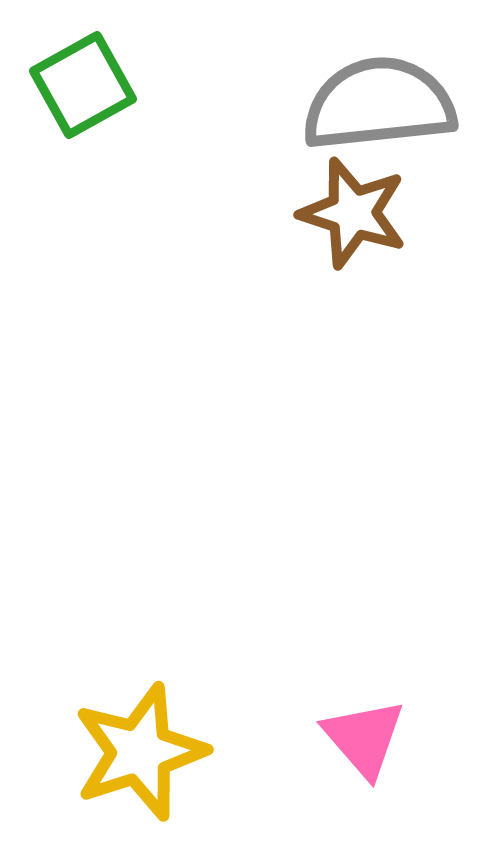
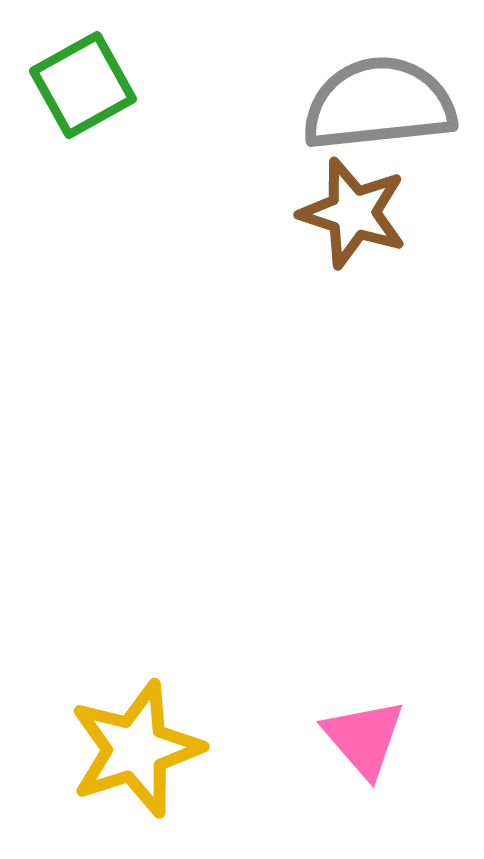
yellow star: moved 4 px left, 3 px up
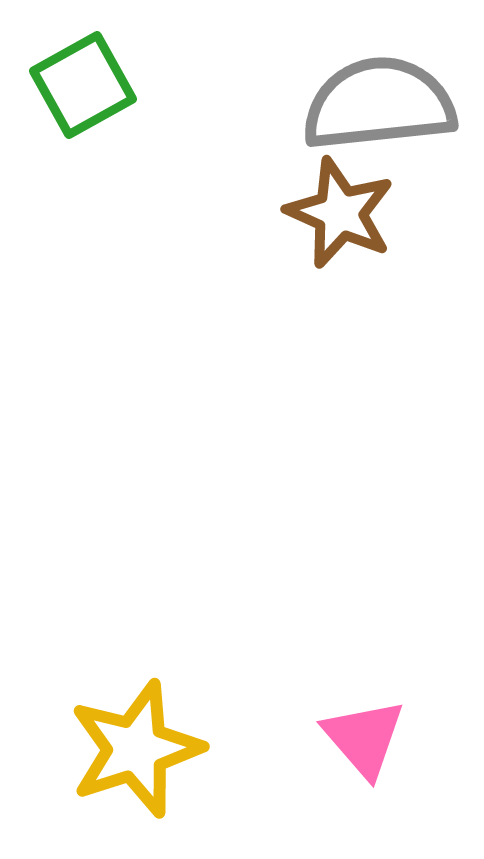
brown star: moved 13 px left; rotated 6 degrees clockwise
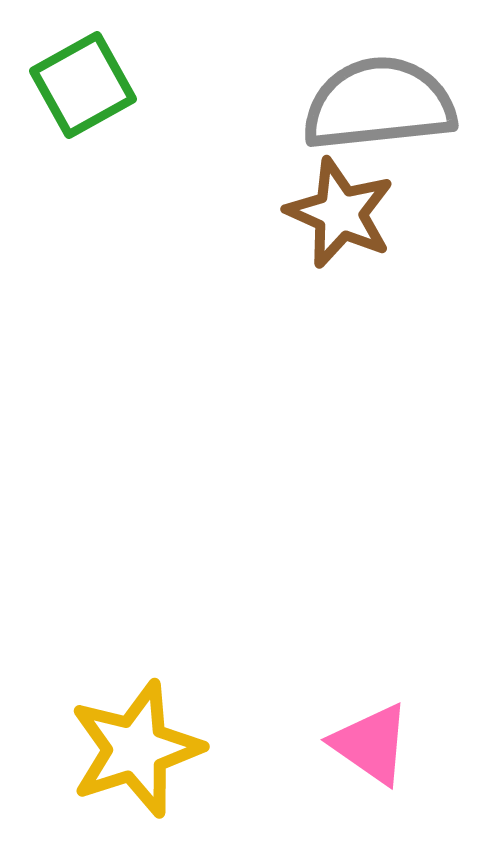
pink triangle: moved 7 px right, 6 px down; rotated 14 degrees counterclockwise
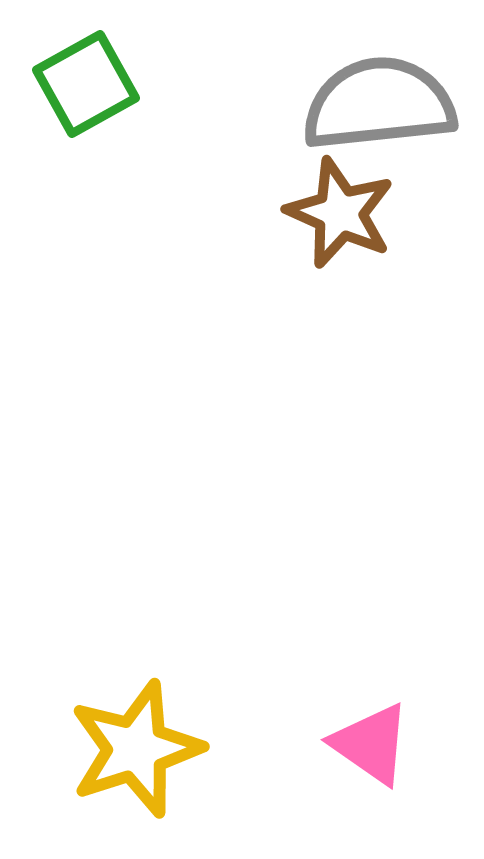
green square: moved 3 px right, 1 px up
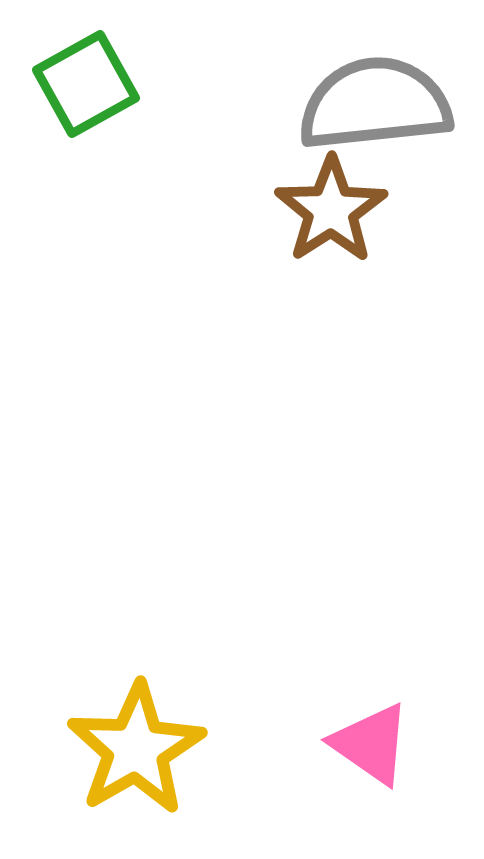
gray semicircle: moved 4 px left
brown star: moved 9 px left, 3 px up; rotated 15 degrees clockwise
yellow star: rotated 12 degrees counterclockwise
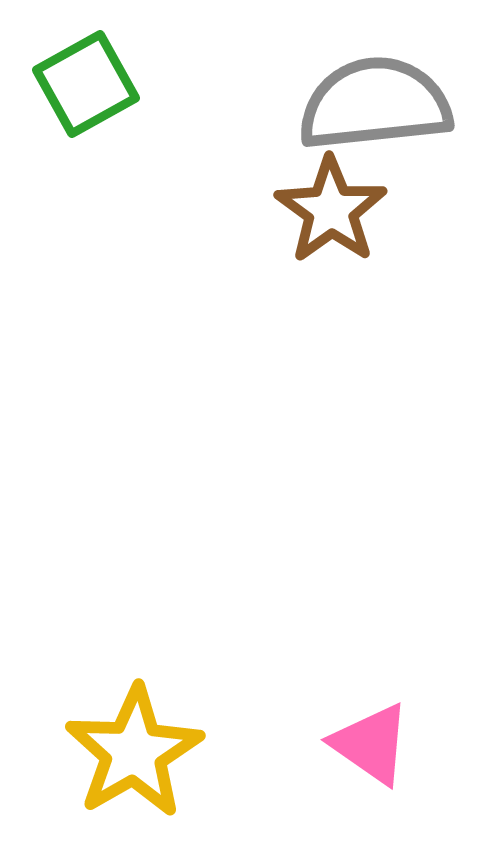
brown star: rotated 3 degrees counterclockwise
yellow star: moved 2 px left, 3 px down
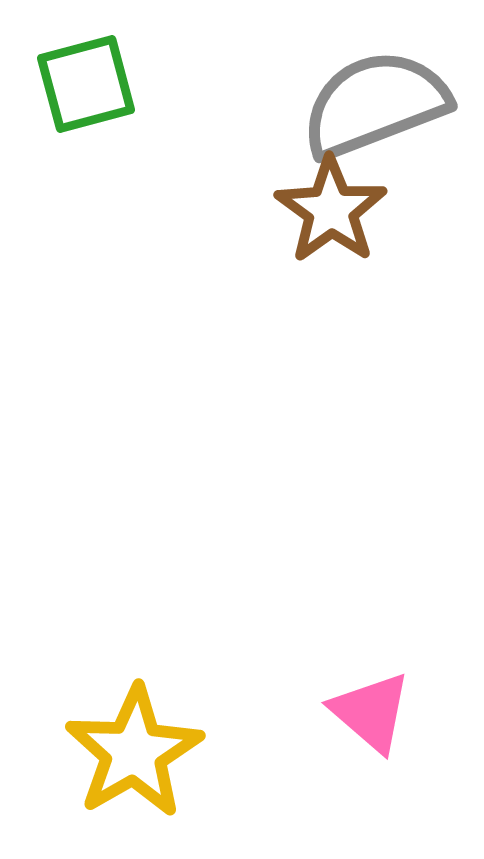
green square: rotated 14 degrees clockwise
gray semicircle: rotated 15 degrees counterclockwise
pink triangle: moved 32 px up; rotated 6 degrees clockwise
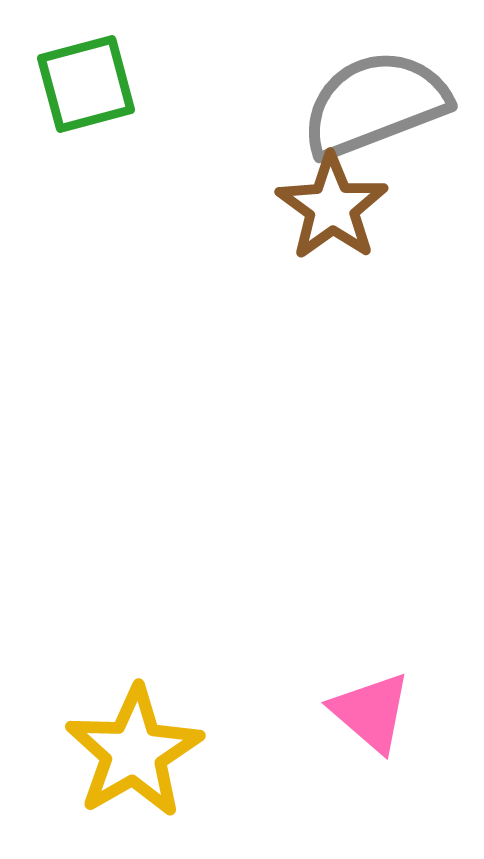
brown star: moved 1 px right, 3 px up
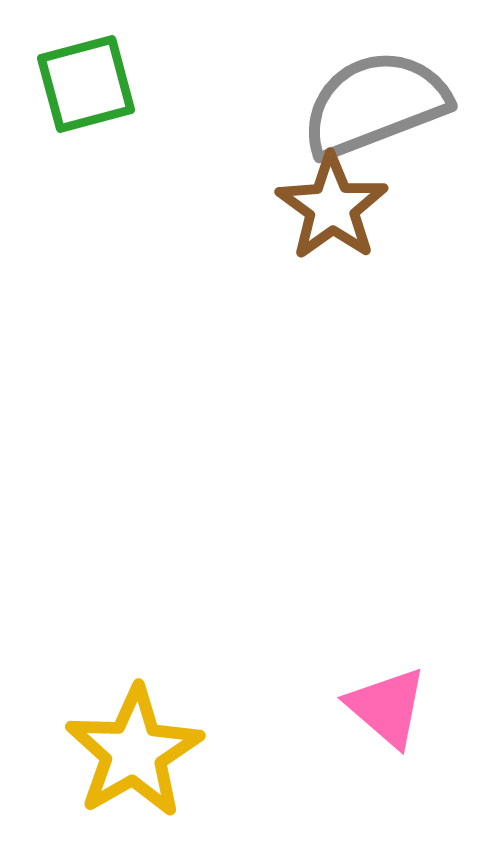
pink triangle: moved 16 px right, 5 px up
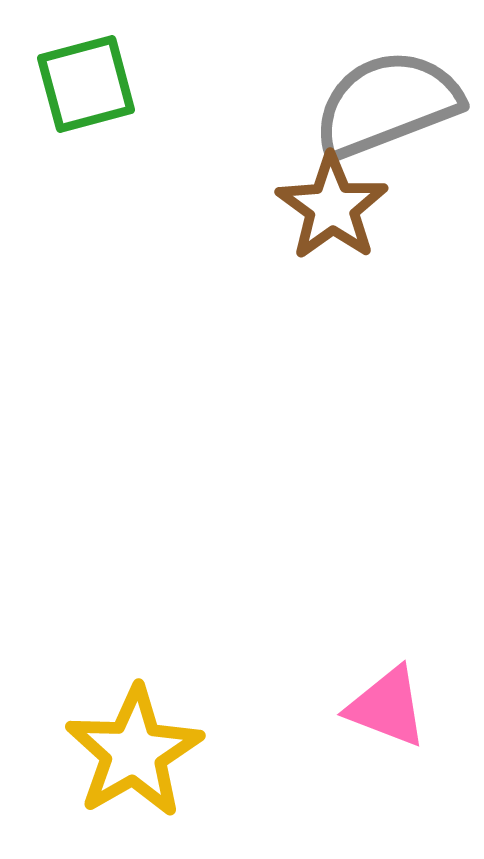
gray semicircle: moved 12 px right
pink triangle: rotated 20 degrees counterclockwise
